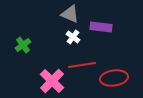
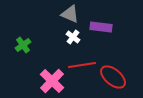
red ellipse: moved 1 px left, 1 px up; rotated 48 degrees clockwise
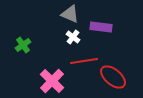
red line: moved 2 px right, 4 px up
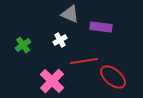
white cross: moved 13 px left, 3 px down; rotated 24 degrees clockwise
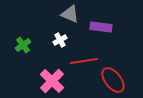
red ellipse: moved 3 px down; rotated 12 degrees clockwise
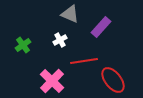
purple rectangle: rotated 55 degrees counterclockwise
